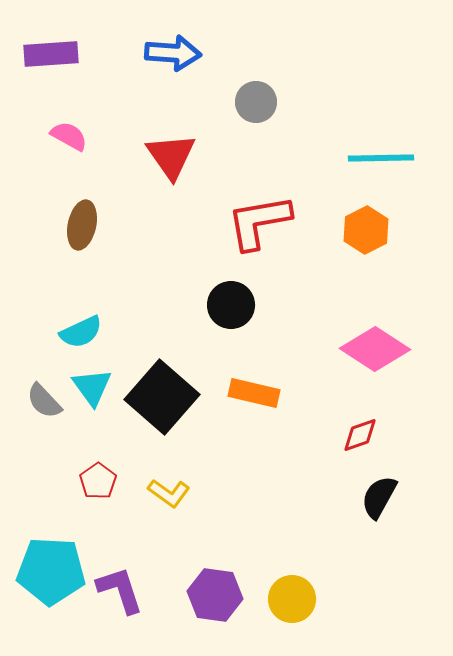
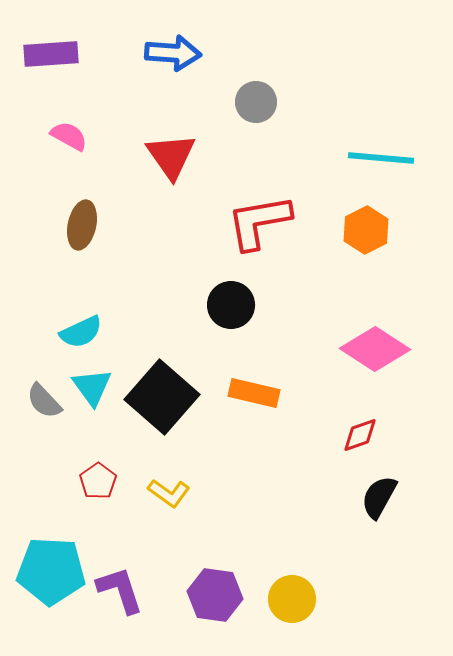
cyan line: rotated 6 degrees clockwise
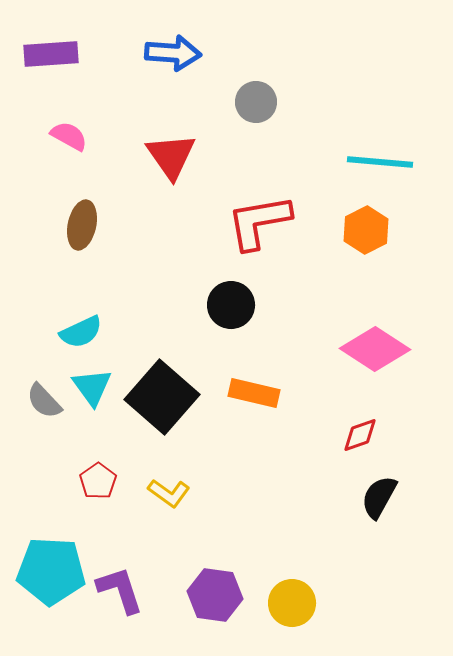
cyan line: moved 1 px left, 4 px down
yellow circle: moved 4 px down
